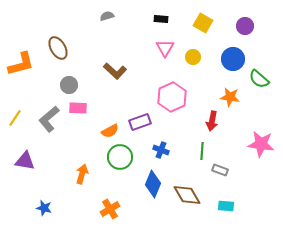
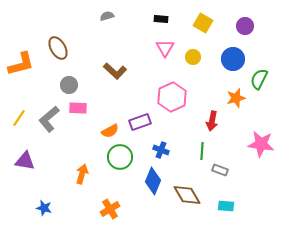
green semicircle: rotated 75 degrees clockwise
orange star: moved 6 px right, 1 px down; rotated 24 degrees counterclockwise
yellow line: moved 4 px right
blue diamond: moved 3 px up
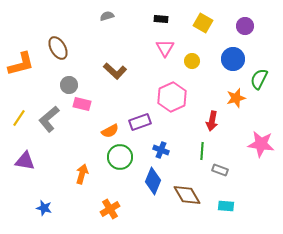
yellow circle: moved 1 px left, 4 px down
pink rectangle: moved 4 px right, 4 px up; rotated 12 degrees clockwise
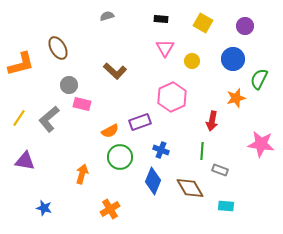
brown diamond: moved 3 px right, 7 px up
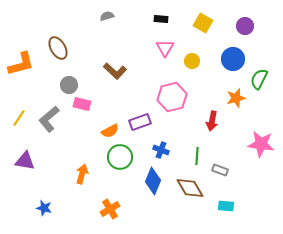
pink hexagon: rotated 12 degrees clockwise
green line: moved 5 px left, 5 px down
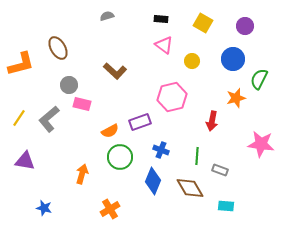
pink triangle: moved 1 px left, 3 px up; rotated 24 degrees counterclockwise
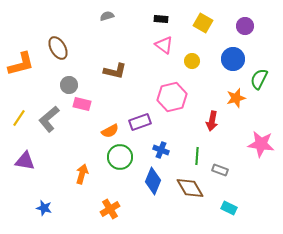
brown L-shape: rotated 30 degrees counterclockwise
cyan rectangle: moved 3 px right, 2 px down; rotated 21 degrees clockwise
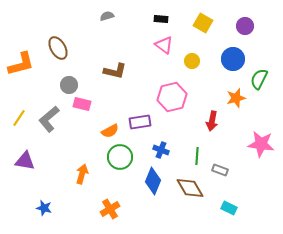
purple rectangle: rotated 10 degrees clockwise
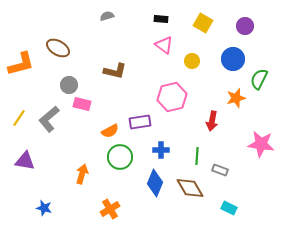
brown ellipse: rotated 30 degrees counterclockwise
blue cross: rotated 21 degrees counterclockwise
blue diamond: moved 2 px right, 2 px down
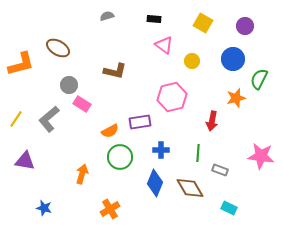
black rectangle: moved 7 px left
pink rectangle: rotated 18 degrees clockwise
yellow line: moved 3 px left, 1 px down
pink star: moved 12 px down
green line: moved 1 px right, 3 px up
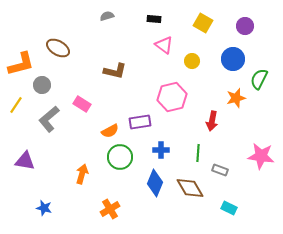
gray circle: moved 27 px left
yellow line: moved 14 px up
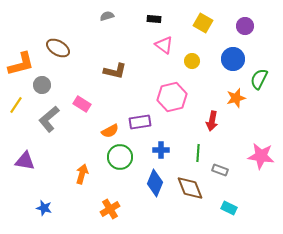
brown diamond: rotated 8 degrees clockwise
